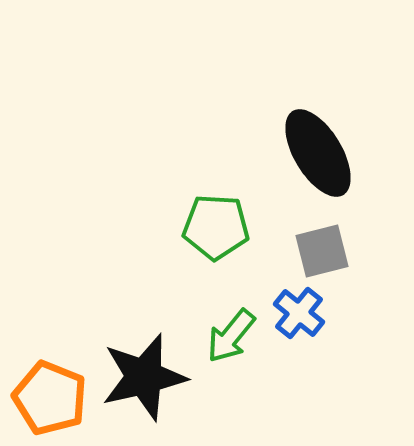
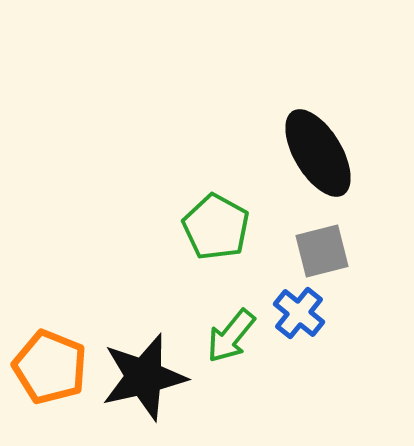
green pentagon: rotated 26 degrees clockwise
orange pentagon: moved 31 px up
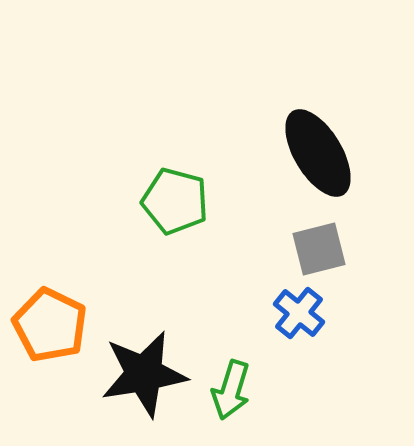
green pentagon: moved 41 px left, 26 px up; rotated 14 degrees counterclockwise
gray square: moved 3 px left, 2 px up
green arrow: moved 54 px down; rotated 22 degrees counterclockwise
orange pentagon: moved 42 px up; rotated 4 degrees clockwise
black star: moved 3 px up; rotated 4 degrees clockwise
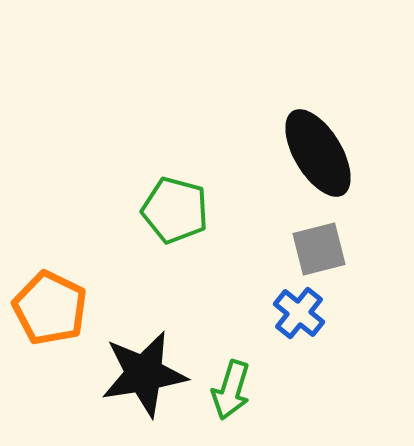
green pentagon: moved 9 px down
orange pentagon: moved 17 px up
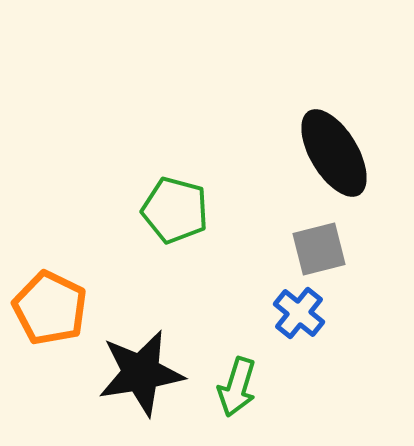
black ellipse: moved 16 px right
black star: moved 3 px left, 1 px up
green arrow: moved 6 px right, 3 px up
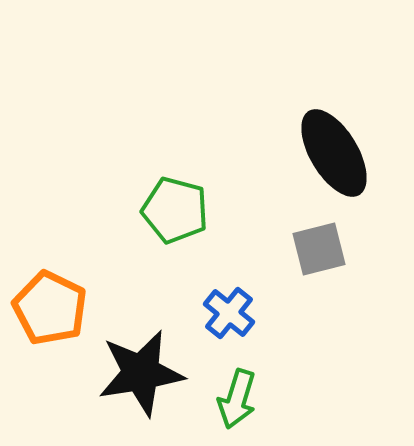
blue cross: moved 70 px left
green arrow: moved 12 px down
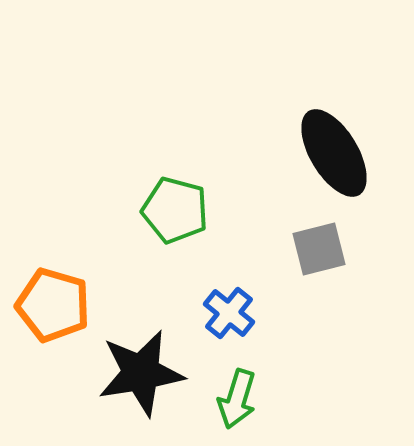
orange pentagon: moved 3 px right, 3 px up; rotated 10 degrees counterclockwise
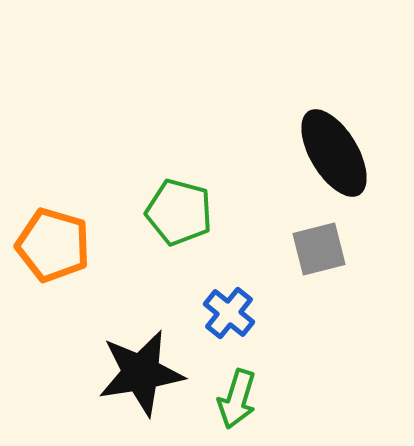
green pentagon: moved 4 px right, 2 px down
orange pentagon: moved 60 px up
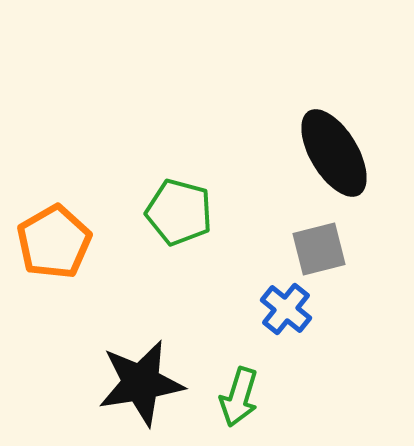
orange pentagon: moved 1 px right, 3 px up; rotated 26 degrees clockwise
blue cross: moved 57 px right, 4 px up
black star: moved 10 px down
green arrow: moved 2 px right, 2 px up
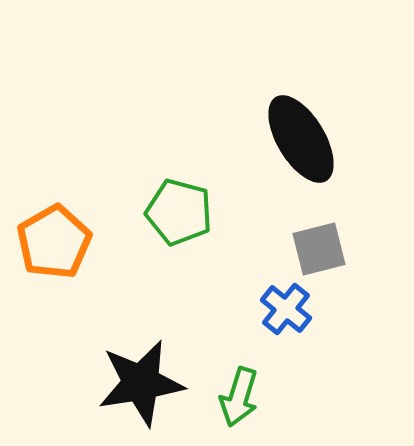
black ellipse: moved 33 px left, 14 px up
